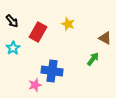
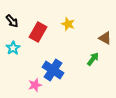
blue cross: moved 1 px right, 1 px up; rotated 25 degrees clockwise
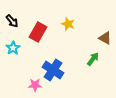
pink star: rotated 16 degrees clockwise
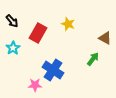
red rectangle: moved 1 px down
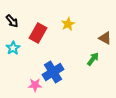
yellow star: rotated 24 degrees clockwise
blue cross: moved 2 px down; rotated 25 degrees clockwise
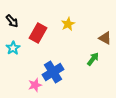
pink star: rotated 16 degrees counterclockwise
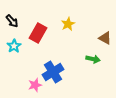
cyan star: moved 1 px right, 2 px up
green arrow: rotated 64 degrees clockwise
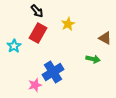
black arrow: moved 25 px right, 10 px up
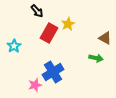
red rectangle: moved 11 px right
green arrow: moved 3 px right, 1 px up
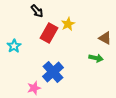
blue cross: rotated 10 degrees counterclockwise
pink star: moved 1 px left, 3 px down
